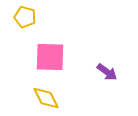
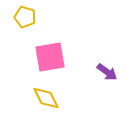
pink square: rotated 12 degrees counterclockwise
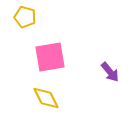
purple arrow: moved 3 px right; rotated 15 degrees clockwise
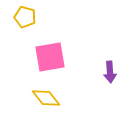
purple arrow: rotated 35 degrees clockwise
yellow diamond: rotated 12 degrees counterclockwise
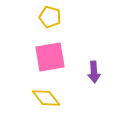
yellow pentagon: moved 25 px right
purple arrow: moved 16 px left
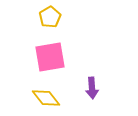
yellow pentagon: rotated 25 degrees clockwise
purple arrow: moved 2 px left, 16 px down
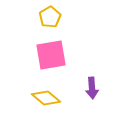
pink square: moved 1 px right, 2 px up
yellow diamond: rotated 12 degrees counterclockwise
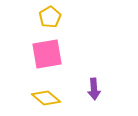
pink square: moved 4 px left, 1 px up
purple arrow: moved 2 px right, 1 px down
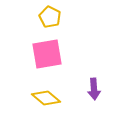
yellow pentagon: rotated 15 degrees counterclockwise
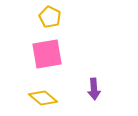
yellow diamond: moved 3 px left
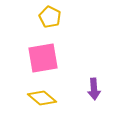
pink square: moved 4 px left, 4 px down
yellow diamond: moved 1 px left
